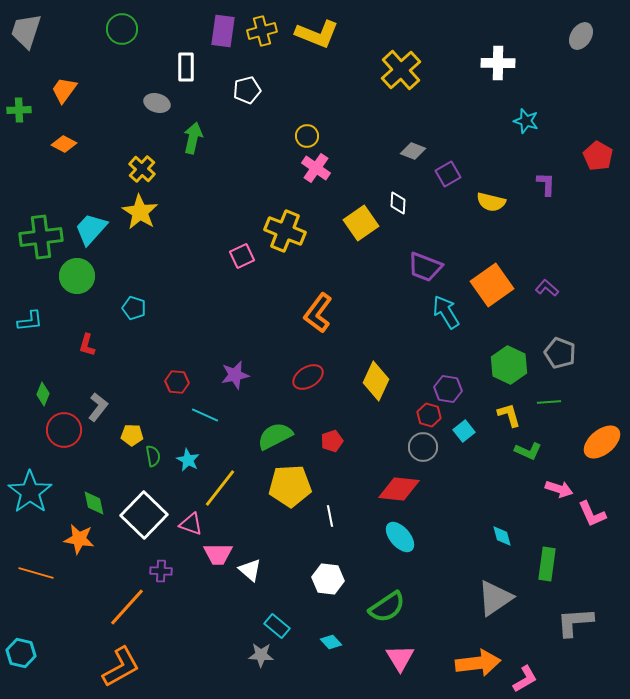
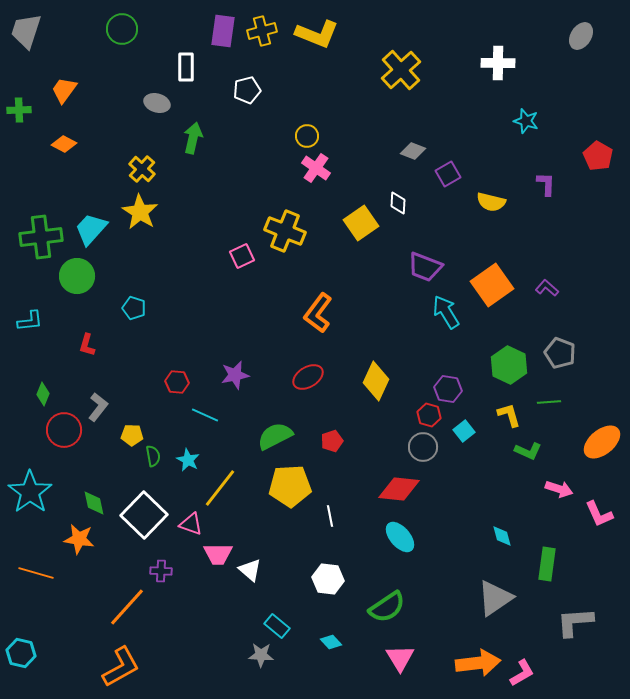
pink L-shape at (592, 514): moved 7 px right
pink L-shape at (525, 679): moved 3 px left, 6 px up
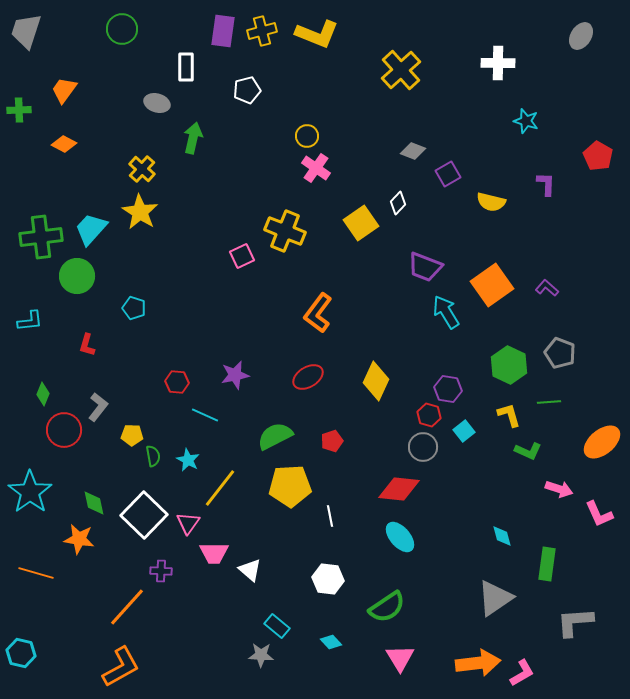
white diamond at (398, 203): rotated 40 degrees clockwise
pink triangle at (191, 524): moved 3 px left, 1 px up; rotated 45 degrees clockwise
pink trapezoid at (218, 554): moved 4 px left, 1 px up
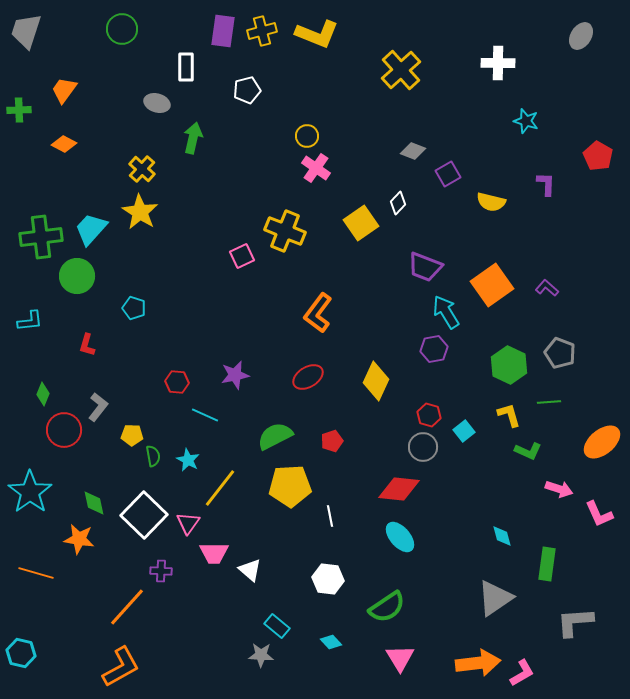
purple hexagon at (448, 389): moved 14 px left, 40 px up; rotated 20 degrees counterclockwise
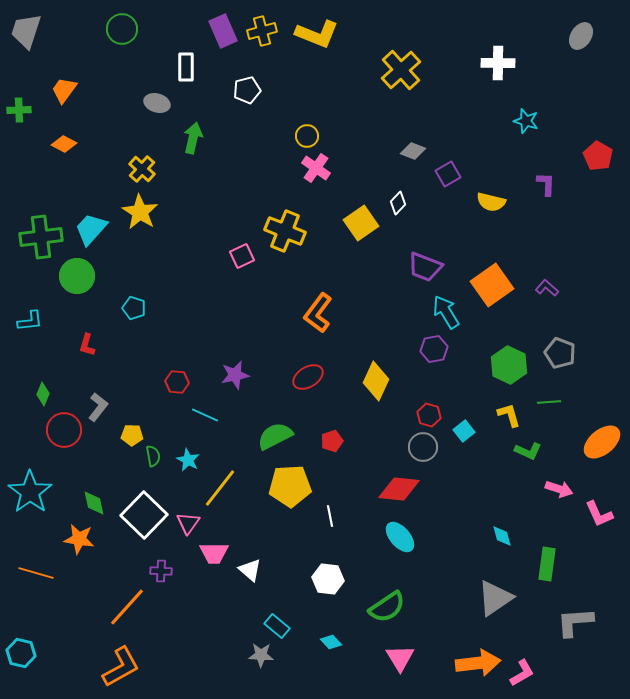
purple rectangle at (223, 31): rotated 32 degrees counterclockwise
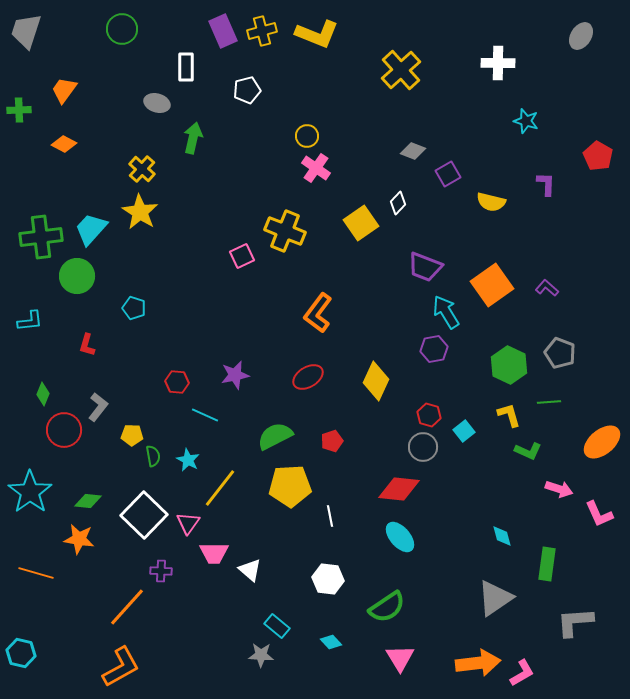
green diamond at (94, 503): moved 6 px left, 2 px up; rotated 72 degrees counterclockwise
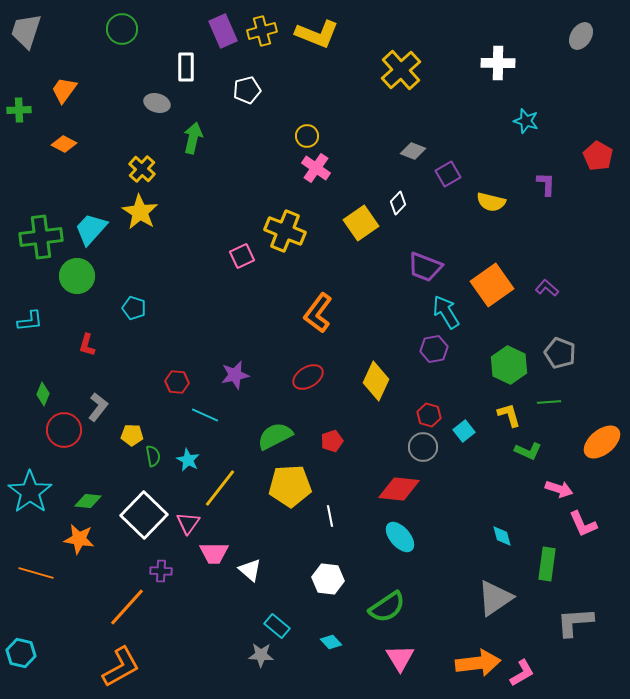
pink L-shape at (599, 514): moved 16 px left, 10 px down
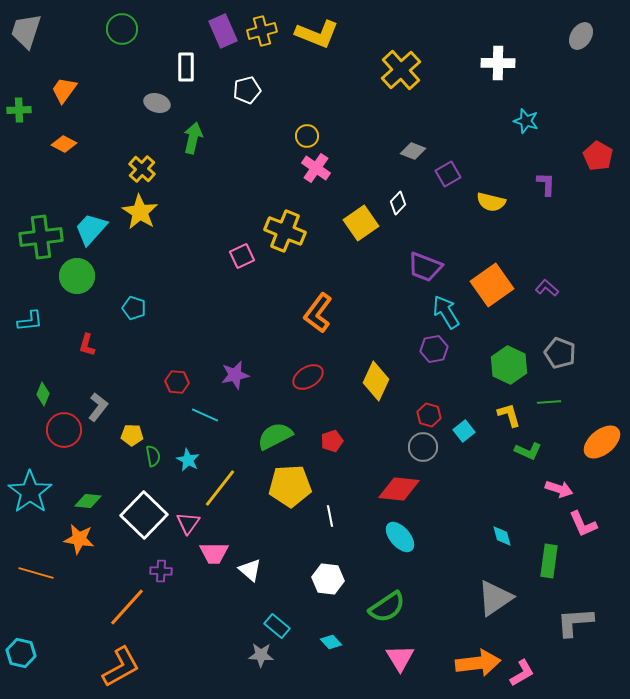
green rectangle at (547, 564): moved 2 px right, 3 px up
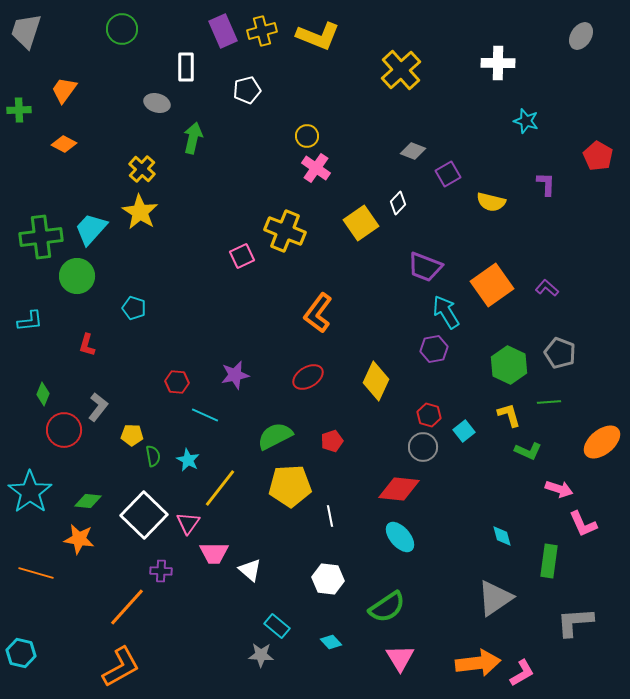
yellow L-shape at (317, 34): moved 1 px right, 2 px down
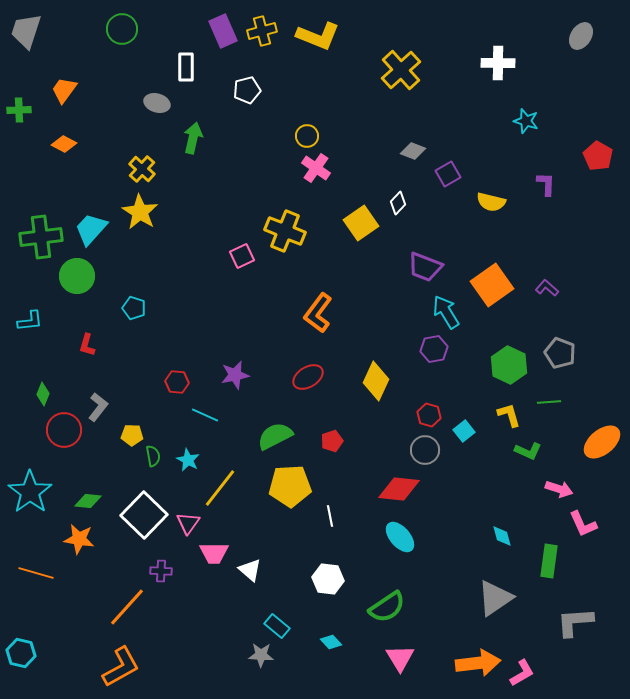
gray circle at (423, 447): moved 2 px right, 3 px down
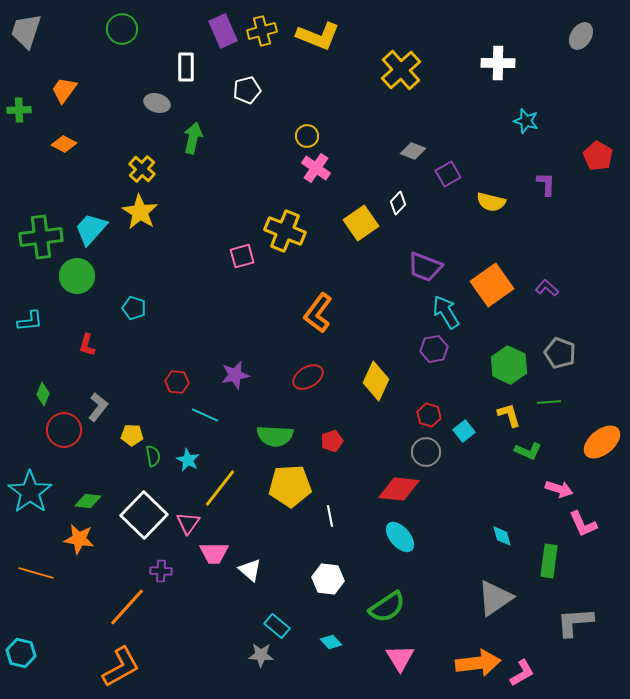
pink square at (242, 256): rotated 10 degrees clockwise
green semicircle at (275, 436): rotated 150 degrees counterclockwise
gray circle at (425, 450): moved 1 px right, 2 px down
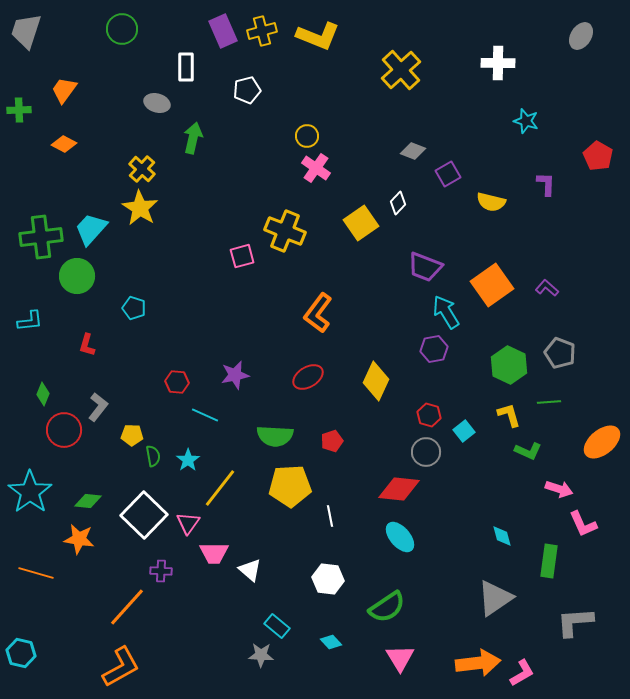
yellow star at (140, 212): moved 4 px up
cyan star at (188, 460): rotated 10 degrees clockwise
